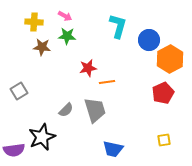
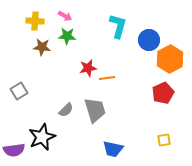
yellow cross: moved 1 px right, 1 px up
orange line: moved 4 px up
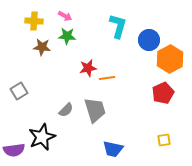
yellow cross: moved 1 px left
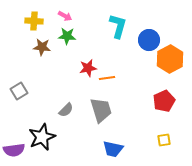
red pentagon: moved 1 px right, 8 px down
gray trapezoid: moved 6 px right
